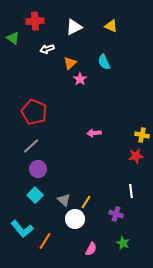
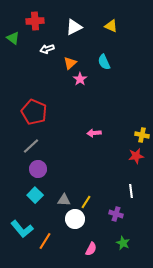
gray triangle: rotated 40 degrees counterclockwise
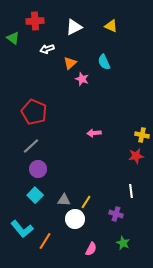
pink star: moved 2 px right; rotated 16 degrees counterclockwise
